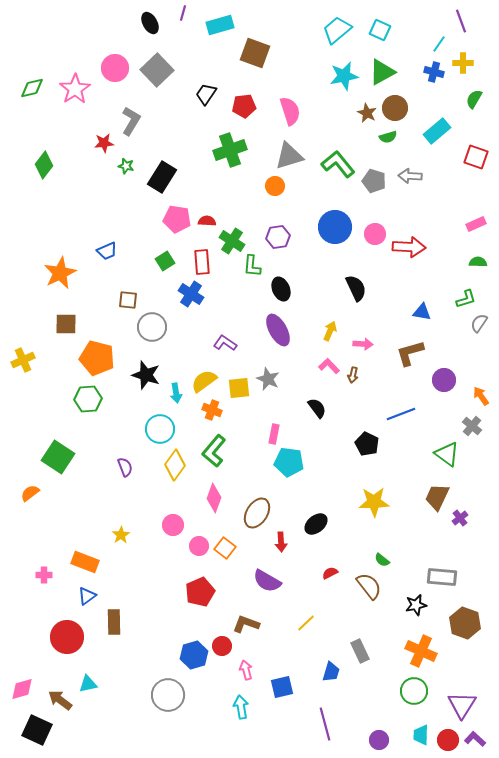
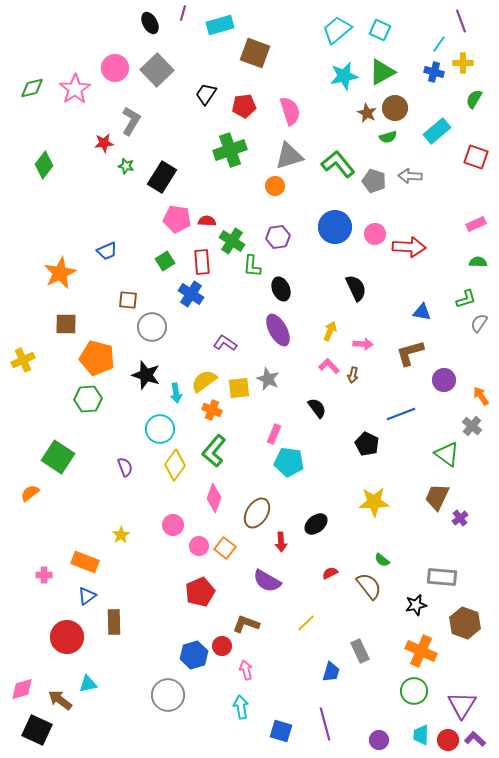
pink rectangle at (274, 434): rotated 12 degrees clockwise
blue square at (282, 687): moved 1 px left, 44 px down; rotated 30 degrees clockwise
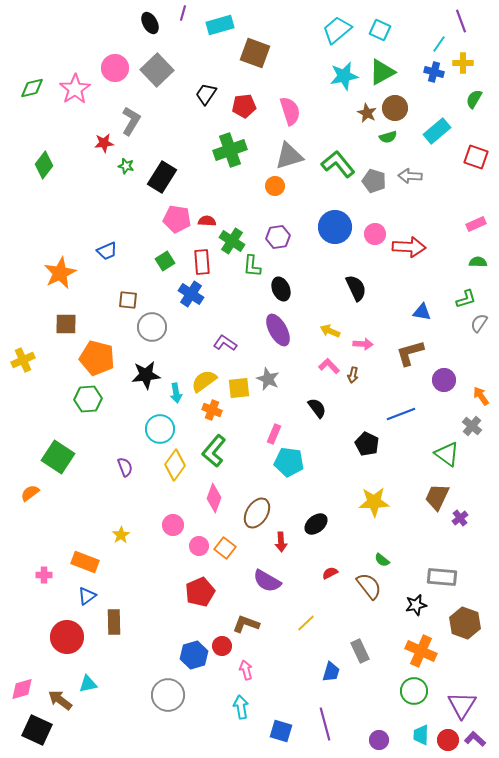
yellow arrow at (330, 331): rotated 90 degrees counterclockwise
black star at (146, 375): rotated 24 degrees counterclockwise
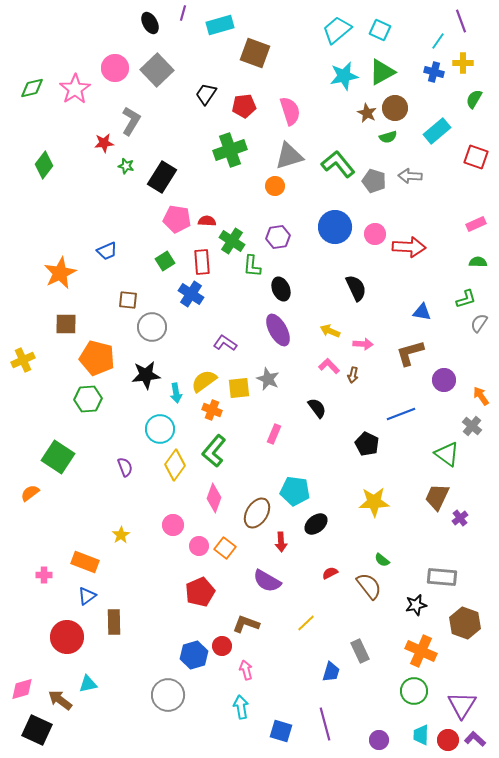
cyan line at (439, 44): moved 1 px left, 3 px up
cyan pentagon at (289, 462): moved 6 px right, 29 px down
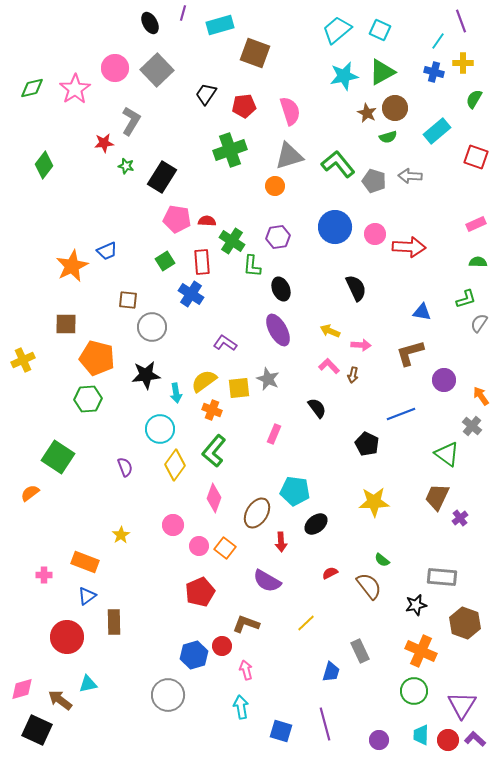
orange star at (60, 273): moved 12 px right, 7 px up
pink arrow at (363, 344): moved 2 px left, 1 px down
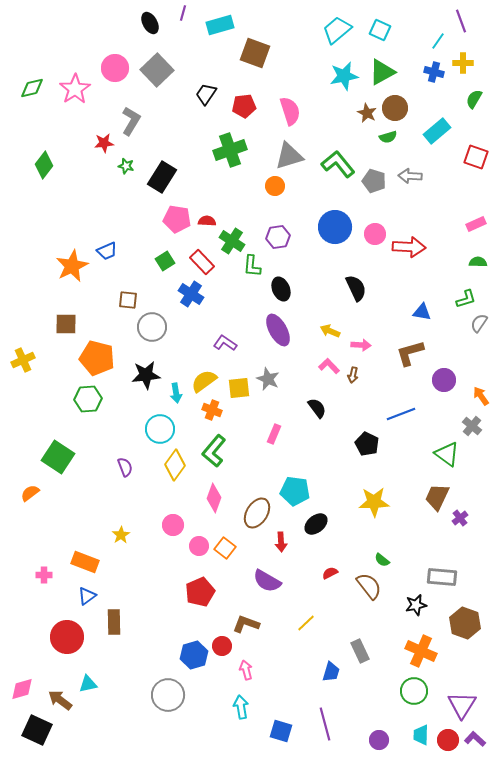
red rectangle at (202, 262): rotated 40 degrees counterclockwise
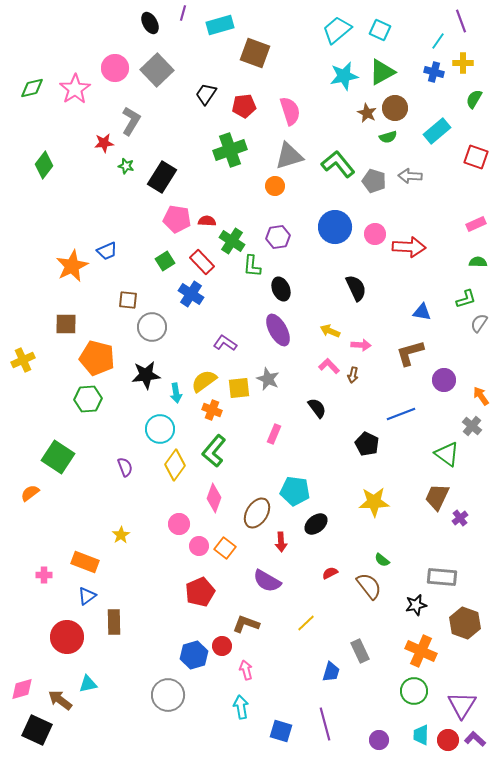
pink circle at (173, 525): moved 6 px right, 1 px up
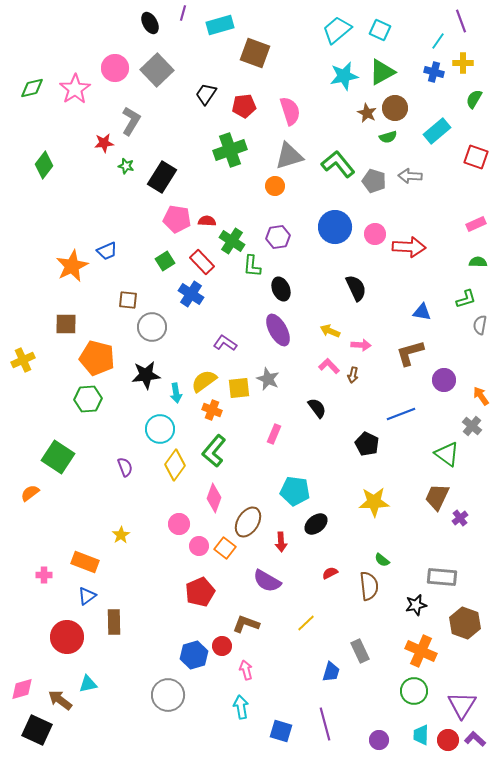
gray semicircle at (479, 323): moved 1 px right, 2 px down; rotated 24 degrees counterclockwise
brown ellipse at (257, 513): moved 9 px left, 9 px down
brown semicircle at (369, 586): rotated 32 degrees clockwise
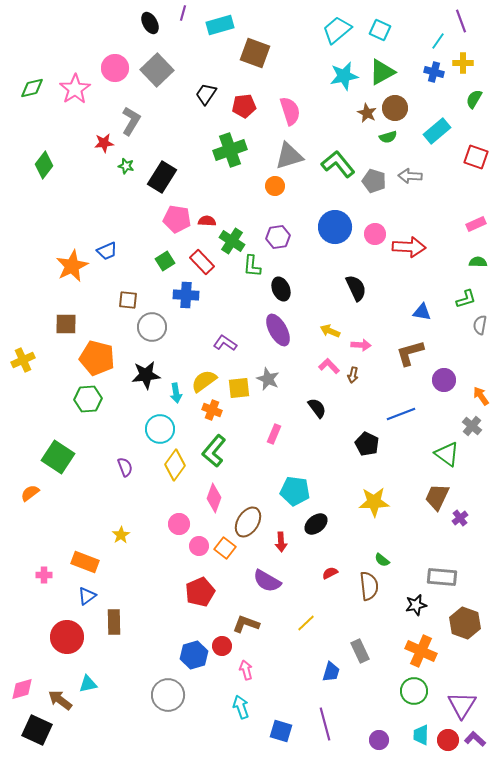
blue cross at (191, 294): moved 5 px left, 1 px down; rotated 30 degrees counterclockwise
cyan arrow at (241, 707): rotated 10 degrees counterclockwise
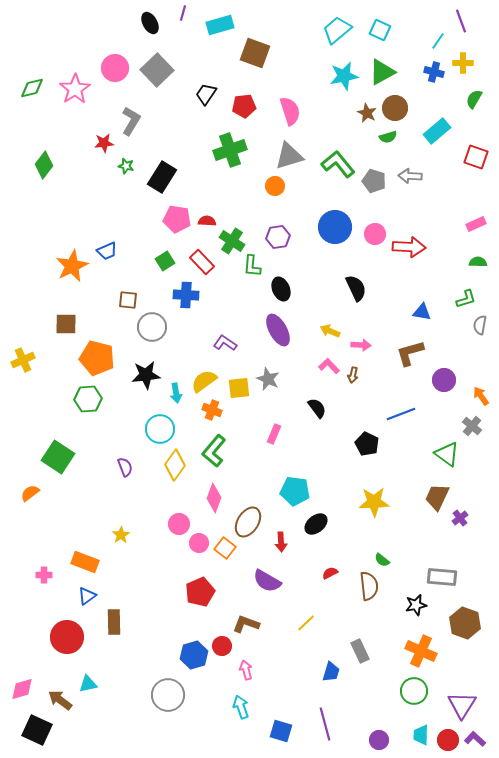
pink circle at (199, 546): moved 3 px up
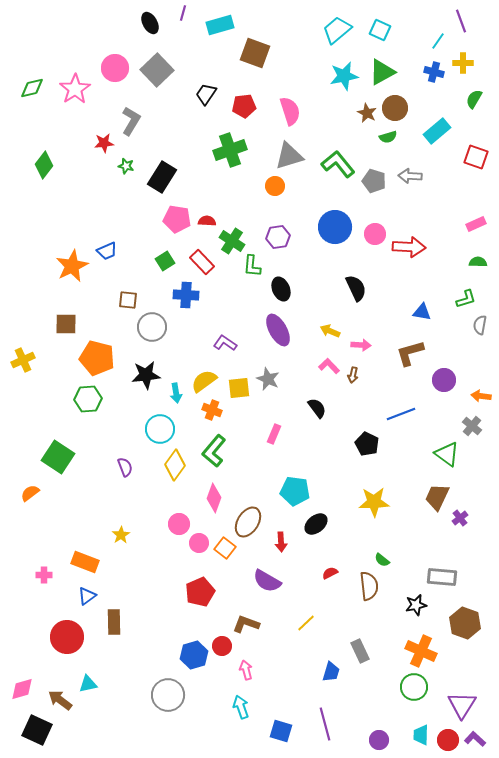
orange arrow at (481, 396): rotated 48 degrees counterclockwise
green circle at (414, 691): moved 4 px up
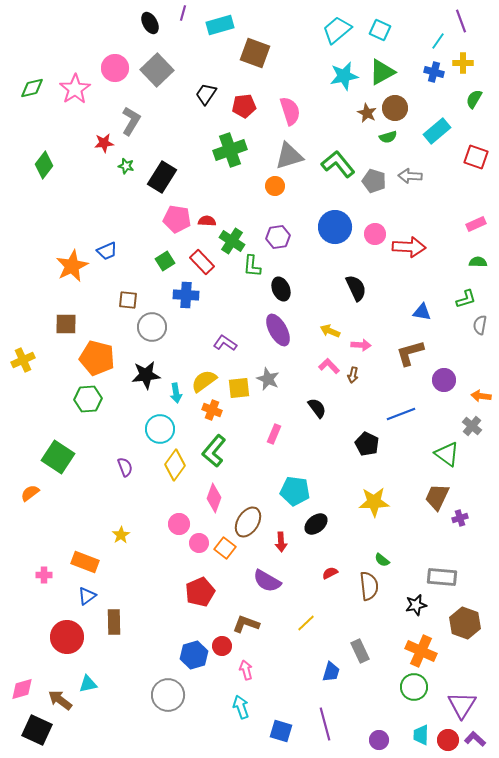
purple cross at (460, 518): rotated 21 degrees clockwise
